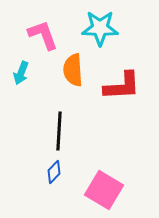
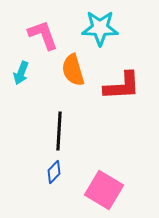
orange semicircle: rotated 12 degrees counterclockwise
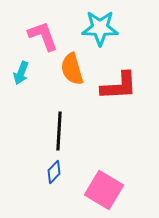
pink L-shape: moved 1 px down
orange semicircle: moved 1 px left, 1 px up
red L-shape: moved 3 px left
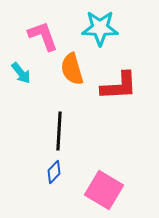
cyan arrow: rotated 60 degrees counterclockwise
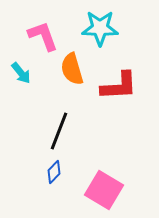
black line: rotated 18 degrees clockwise
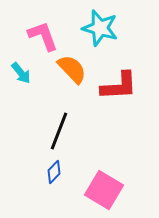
cyan star: rotated 15 degrees clockwise
orange semicircle: rotated 152 degrees clockwise
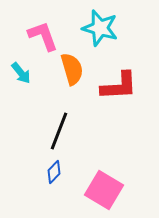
orange semicircle: rotated 28 degrees clockwise
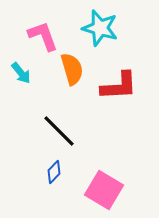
black line: rotated 66 degrees counterclockwise
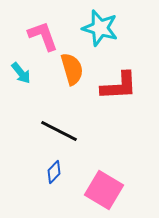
black line: rotated 18 degrees counterclockwise
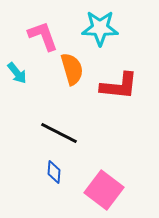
cyan star: rotated 15 degrees counterclockwise
cyan arrow: moved 4 px left
red L-shape: rotated 9 degrees clockwise
black line: moved 2 px down
blue diamond: rotated 40 degrees counterclockwise
pink square: rotated 6 degrees clockwise
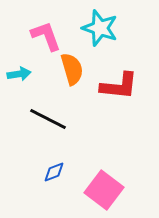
cyan star: rotated 18 degrees clockwise
pink L-shape: moved 3 px right
cyan arrow: moved 2 px right, 1 px down; rotated 60 degrees counterclockwise
black line: moved 11 px left, 14 px up
blue diamond: rotated 65 degrees clockwise
